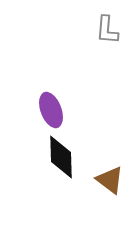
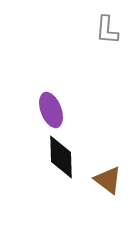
brown triangle: moved 2 px left
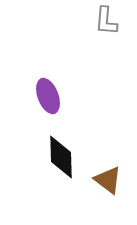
gray L-shape: moved 1 px left, 9 px up
purple ellipse: moved 3 px left, 14 px up
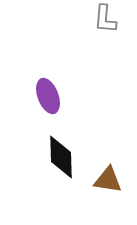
gray L-shape: moved 1 px left, 2 px up
brown triangle: rotated 28 degrees counterclockwise
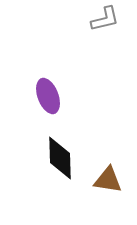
gray L-shape: rotated 108 degrees counterclockwise
black diamond: moved 1 px left, 1 px down
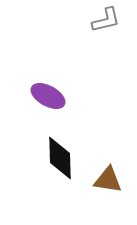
gray L-shape: moved 1 px right, 1 px down
purple ellipse: rotated 40 degrees counterclockwise
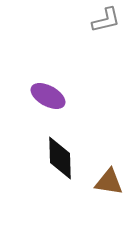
brown triangle: moved 1 px right, 2 px down
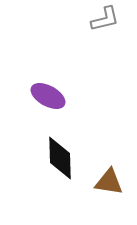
gray L-shape: moved 1 px left, 1 px up
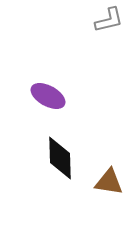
gray L-shape: moved 4 px right, 1 px down
